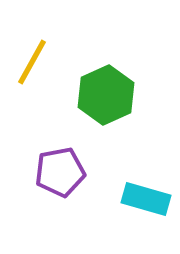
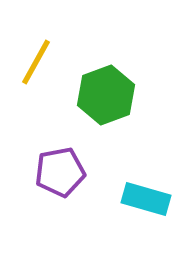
yellow line: moved 4 px right
green hexagon: rotated 4 degrees clockwise
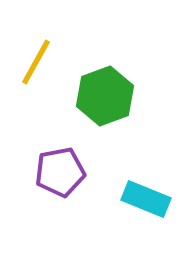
green hexagon: moved 1 px left, 1 px down
cyan rectangle: rotated 6 degrees clockwise
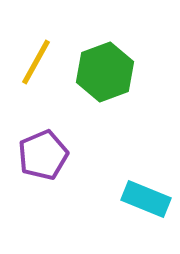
green hexagon: moved 24 px up
purple pentagon: moved 17 px left, 17 px up; rotated 12 degrees counterclockwise
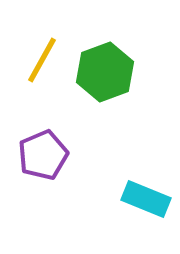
yellow line: moved 6 px right, 2 px up
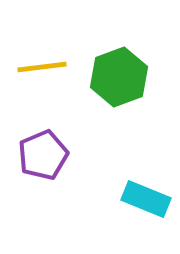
yellow line: moved 7 px down; rotated 54 degrees clockwise
green hexagon: moved 14 px right, 5 px down
